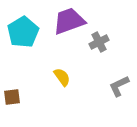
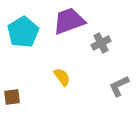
gray cross: moved 2 px right, 1 px down
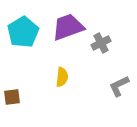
purple trapezoid: moved 1 px left, 6 px down
yellow semicircle: rotated 42 degrees clockwise
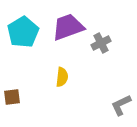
gray L-shape: moved 2 px right, 19 px down
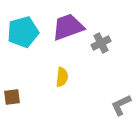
cyan pentagon: rotated 16 degrees clockwise
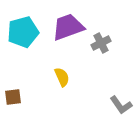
yellow semicircle: rotated 30 degrees counterclockwise
brown square: moved 1 px right
gray L-shape: rotated 100 degrees counterclockwise
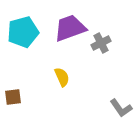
purple trapezoid: moved 2 px right, 1 px down
gray L-shape: moved 3 px down
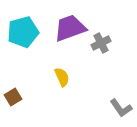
brown square: rotated 24 degrees counterclockwise
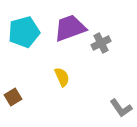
cyan pentagon: moved 1 px right
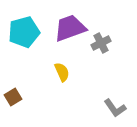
yellow semicircle: moved 5 px up
gray L-shape: moved 6 px left
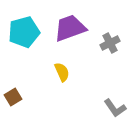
gray cross: moved 9 px right
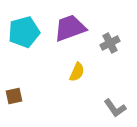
yellow semicircle: moved 15 px right; rotated 48 degrees clockwise
brown square: moved 1 px right, 1 px up; rotated 18 degrees clockwise
